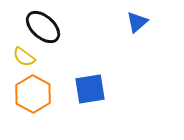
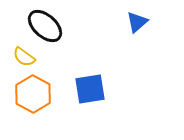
black ellipse: moved 2 px right, 1 px up
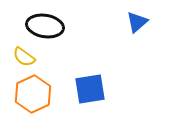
black ellipse: rotated 33 degrees counterclockwise
orange hexagon: rotated 6 degrees clockwise
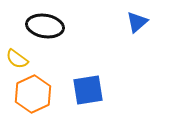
yellow semicircle: moved 7 px left, 2 px down
blue square: moved 2 px left, 1 px down
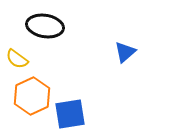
blue triangle: moved 12 px left, 30 px down
blue square: moved 18 px left, 24 px down
orange hexagon: moved 1 px left, 2 px down
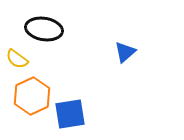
black ellipse: moved 1 px left, 3 px down
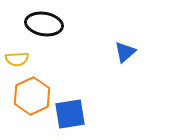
black ellipse: moved 5 px up
yellow semicircle: rotated 40 degrees counterclockwise
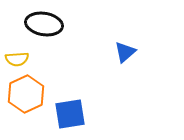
orange hexagon: moved 6 px left, 2 px up
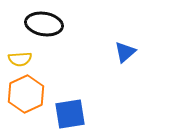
yellow semicircle: moved 3 px right
